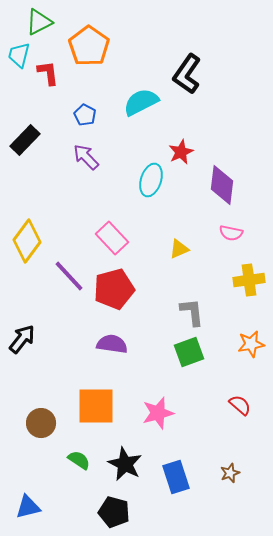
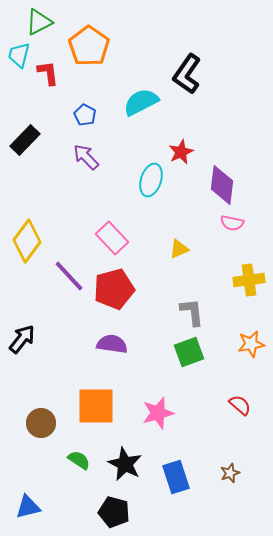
pink semicircle: moved 1 px right, 10 px up
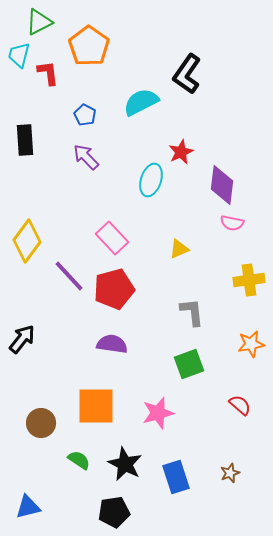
black rectangle: rotated 48 degrees counterclockwise
green square: moved 12 px down
black pentagon: rotated 24 degrees counterclockwise
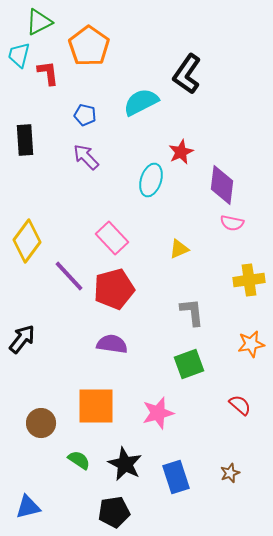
blue pentagon: rotated 15 degrees counterclockwise
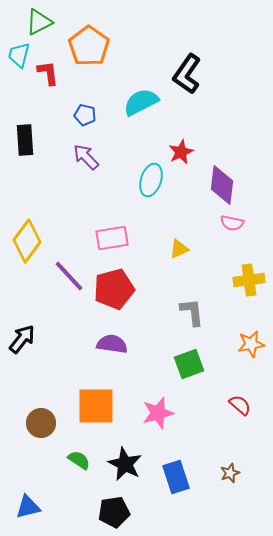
pink rectangle: rotated 56 degrees counterclockwise
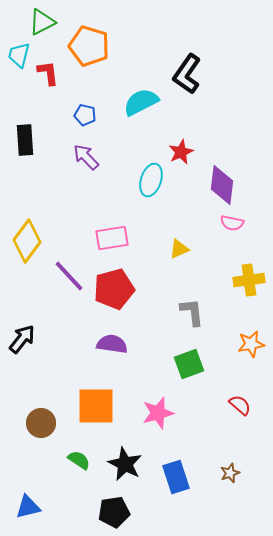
green triangle: moved 3 px right
orange pentagon: rotated 18 degrees counterclockwise
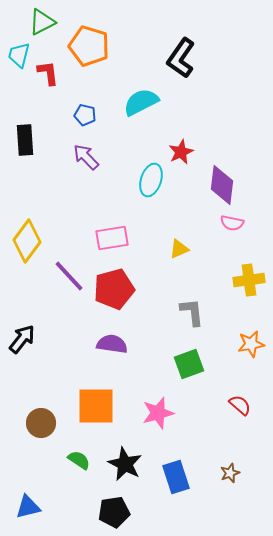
black L-shape: moved 6 px left, 16 px up
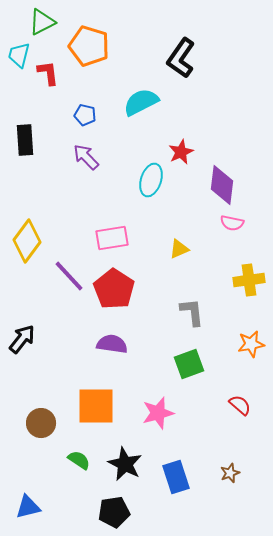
red pentagon: rotated 24 degrees counterclockwise
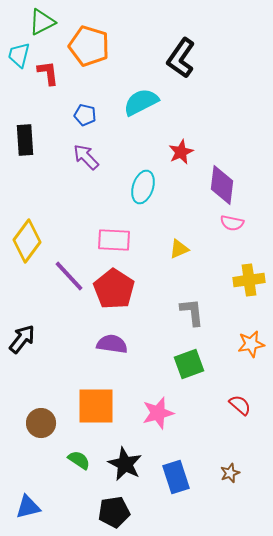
cyan ellipse: moved 8 px left, 7 px down
pink rectangle: moved 2 px right, 2 px down; rotated 12 degrees clockwise
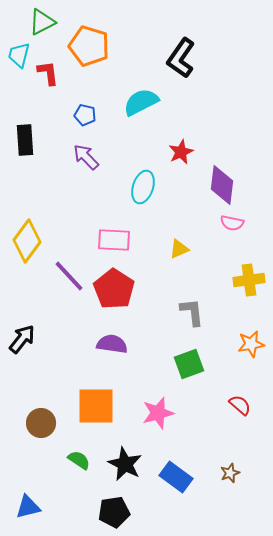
blue rectangle: rotated 36 degrees counterclockwise
